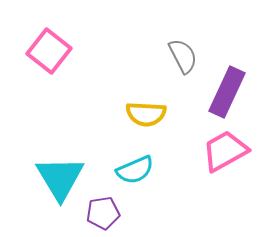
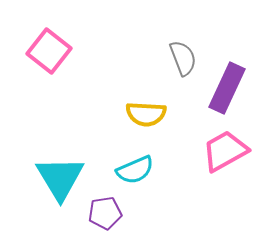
gray semicircle: moved 2 px down; rotated 6 degrees clockwise
purple rectangle: moved 4 px up
purple pentagon: moved 2 px right
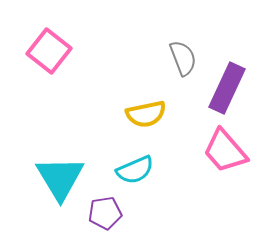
yellow semicircle: rotated 15 degrees counterclockwise
pink trapezoid: rotated 102 degrees counterclockwise
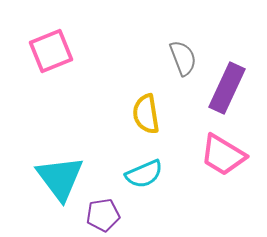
pink square: moved 2 px right; rotated 30 degrees clockwise
yellow semicircle: rotated 93 degrees clockwise
pink trapezoid: moved 2 px left, 4 px down; rotated 18 degrees counterclockwise
cyan semicircle: moved 9 px right, 4 px down
cyan triangle: rotated 6 degrees counterclockwise
purple pentagon: moved 2 px left, 2 px down
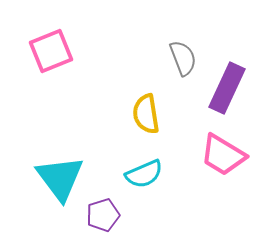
purple pentagon: rotated 8 degrees counterclockwise
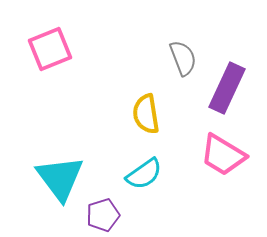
pink square: moved 1 px left, 2 px up
cyan semicircle: rotated 12 degrees counterclockwise
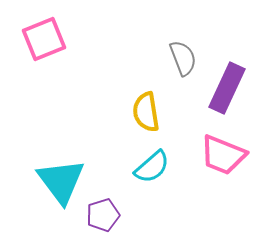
pink square: moved 6 px left, 10 px up
yellow semicircle: moved 2 px up
pink trapezoid: rotated 9 degrees counterclockwise
cyan semicircle: moved 8 px right, 7 px up; rotated 6 degrees counterclockwise
cyan triangle: moved 1 px right, 3 px down
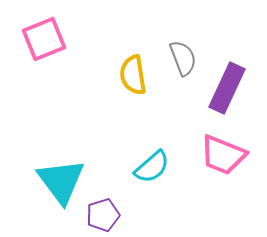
yellow semicircle: moved 13 px left, 37 px up
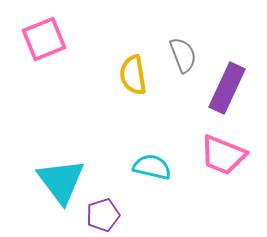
gray semicircle: moved 3 px up
cyan semicircle: rotated 126 degrees counterclockwise
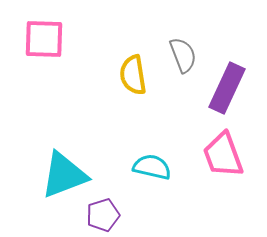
pink square: rotated 24 degrees clockwise
pink trapezoid: rotated 48 degrees clockwise
cyan triangle: moved 3 px right, 6 px up; rotated 46 degrees clockwise
